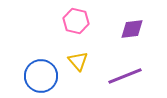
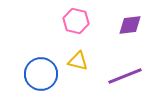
purple diamond: moved 2 px left, 4 px up
yellow triangle: rotated 35 degrees counterclockwise
blue circle: moved 2 px up
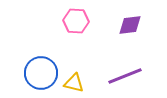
pink hexagon: rotated 10 degrees counterclockwise
yellow triangle: moved 4 px left, 22 px down
blue circle: moved 1 px up
